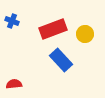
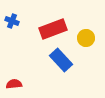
yellow circle: moved 1 px right, 4 px down
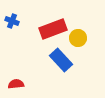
yellow circle: moved 8 px left
red semicircle: moved 2 px right
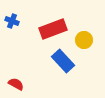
yellow circle: moved 6 px right, 2 px down
blue rectangle: moved 2 px right, 1 px down
red semicircle: rotated 35 degrees clockwise
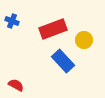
red semicircle: moved 1 px down
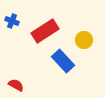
red rectangle: moved 8 px left, 2 px down; rotated 12 degrees counterclockwise
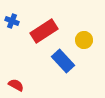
red rectangle: moved 1 px left
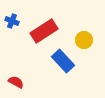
red semicircle: moved 3 px up
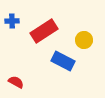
blue cross: rotated 24 degrees counterclockwise
blue rectangle: rotated 20 degrees counterclockwise
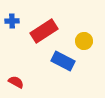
yellow circle: moved 1 px down
